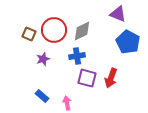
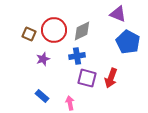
pink arrow: moved 3 px right
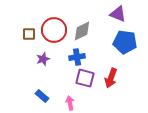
brown square: rotated 24 degrees counterclockwise
blue pentagon: moved 3 px left; rotated 20 degrees counterclockwise
blue cross: moved 1 px down
purple square: moved 2 px left
